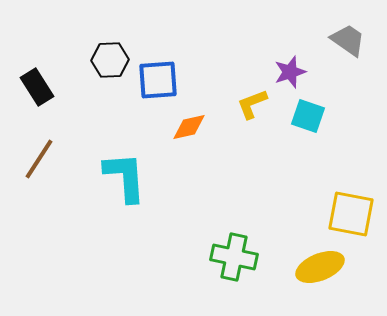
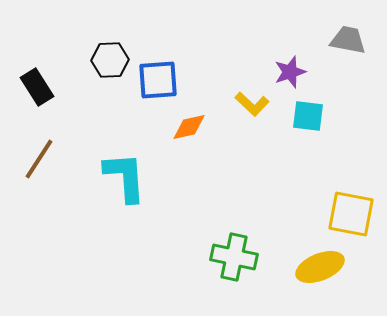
gray trapezoid: rotated 24 degrees counterclockwise
yellow L-shape: rotated 116 degrees counterclockwise
cyan square: rotated 12 degrees counterclockwise
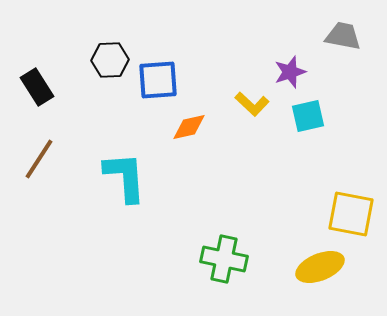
gray trapezoid: moved 5 px left, 4 px up
cyan square: rotated 20 degrees counterclockwise
green cross: moved 10 px left, 2 px down
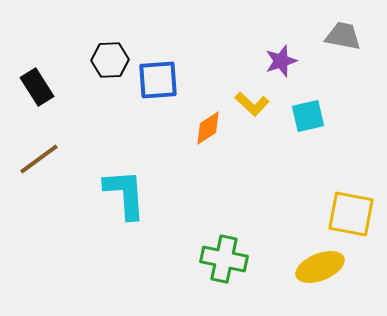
purple star: moved 9 px left, 11 px up
orange diamond: moved 19 px right, 1 px down; rotated 21 degrees counterclockwise
brown line: rotated 21 degrees clockwise
cyan L-shape: moved 17 px down
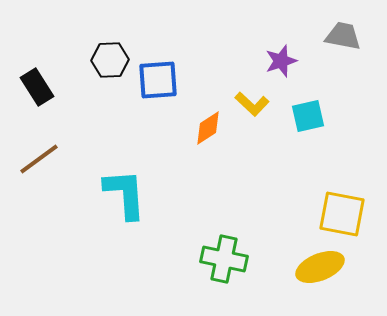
yellow square: moved 9 px left
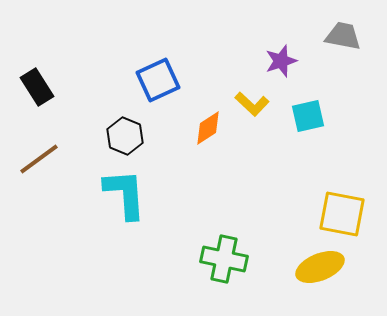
black hexagon: moved 15 px right, 76 px down; rotated 24 degrees clockwise
blue square: rotated 21 degrees counterclockwise
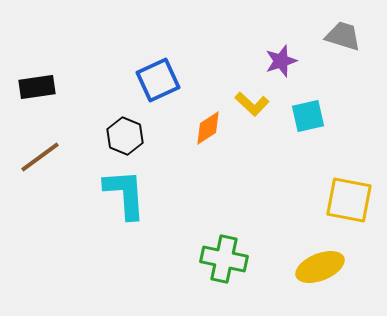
gray trapezoid: rotated 6 degrees clockwise
black rectangle: rotated 66 degrees counterclockwise
brown line: moved 1 px right, 2 px up
yellow square: moved 7 px right, 14 px up
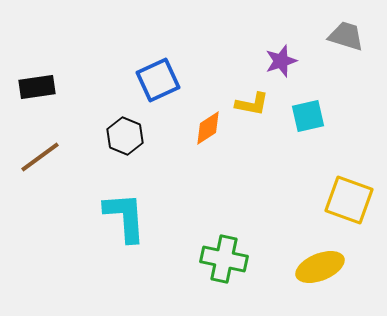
gray trapezoid: moved 3 px right
yellow L-shape: rotated 32 degrees counterclockwise
cyan L-shape: moved 23 px down
yellow square: rotated 9 degrees clockwise
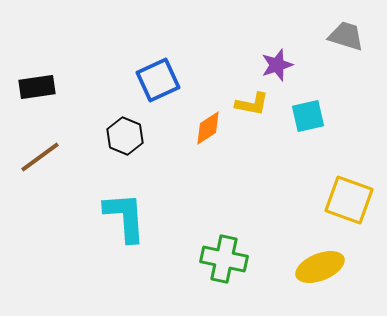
purple star: moved 4 px left, 4 px down
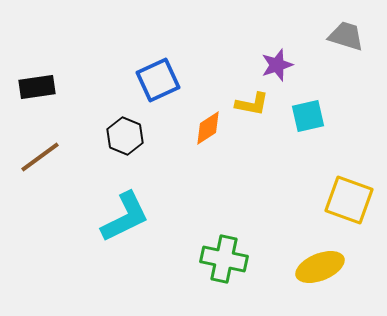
cyan L-shape: rotated 68 degrees clockwise
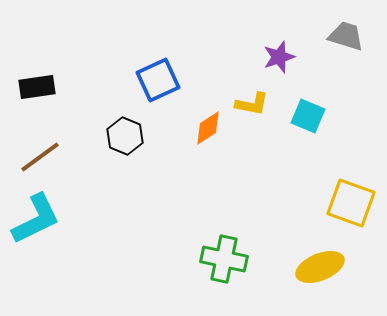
purple star: moved 2 px right, 8 px up
cyan square: rotated 36 degrees clockwise
yellow square: moved 2 px right, 3 px down
cyan L-shape: moved 89 px left, 2 px down
